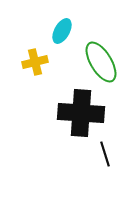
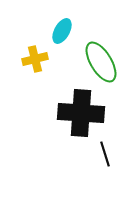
yellow cross: moved 3 px up
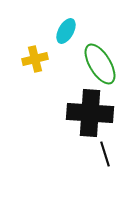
cyan ellipse: moved 4 px right
green ellipse: moved 1 px left, 2 px down
black cross: moved 9 px right
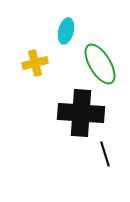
cyan ellipse: rotated 15 degrees counterclockwise
yellow cross: moved 4 px down
black cross: moved 9 px left
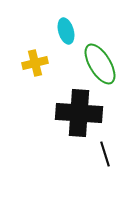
cyan ellipse: rotated 30 degrees counterclockwise
black cross: moved 2 px left
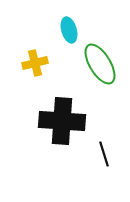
cyan ellipse: moved 3 px right, 1 px up
black cross: moved 17 px left, 8 px down
black line: moved 1 px left
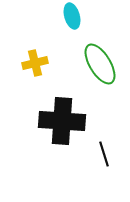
cyan ellipse: moved 3 px right, 14 px up
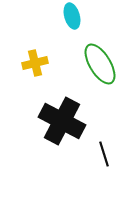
black cross: rotated 24 degrees clockwise
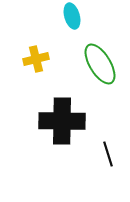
yellow cross: moved 1 px right, 4 px up
black cross: rotated 27 degrees counterclockwise
black line: moved 4 px right
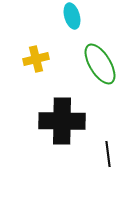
black line: rotated 10 degrees clockwise
